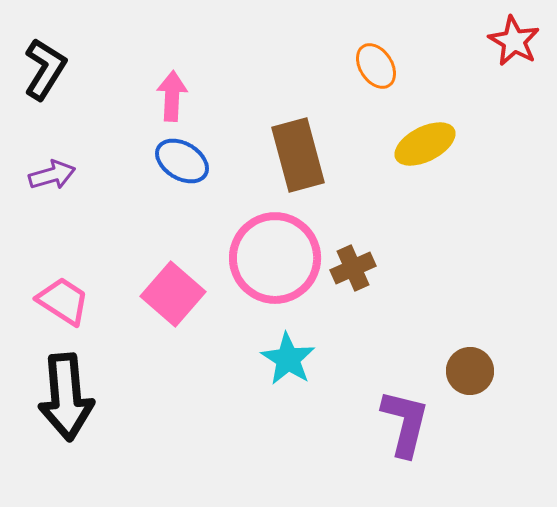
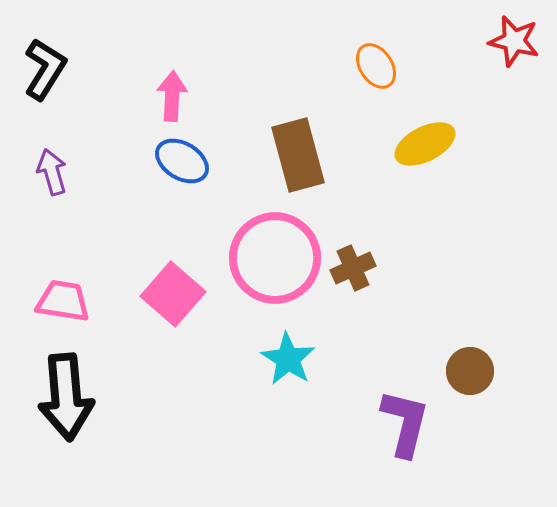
red star: rotated 15 degrees counterclockwise
purple arrow: moved 3 px up; rotated 90 degrees counterclockwise
pink trapezoid: rotated 24 degrees counterclockwise
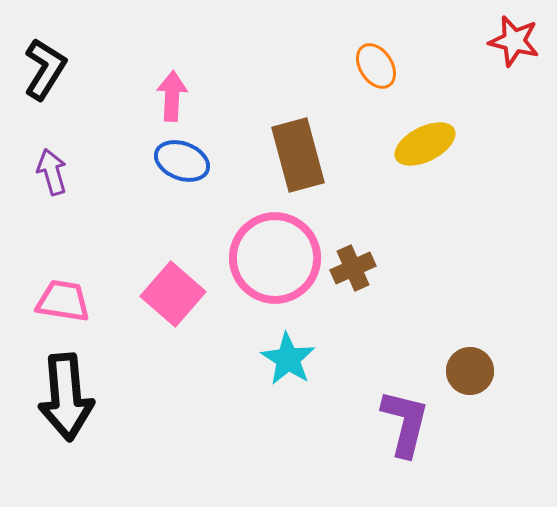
blue ellipse: rotated 10 degrees counterclockwise
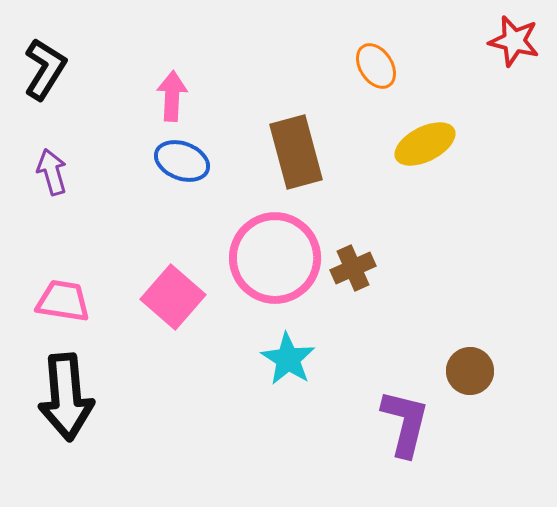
brown rectangle: moved 2 px left, 3 px up
pink square: moved 3 px down
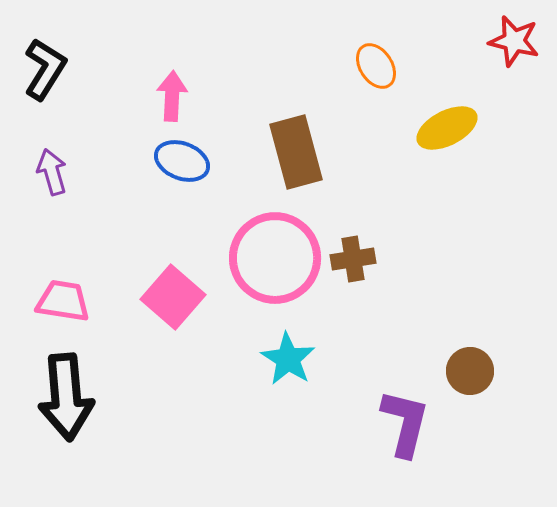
yellow ellipse: moved 22 px right, 16 px up
brown cross: moved 9 px up; rotated 15 degrees clockwise
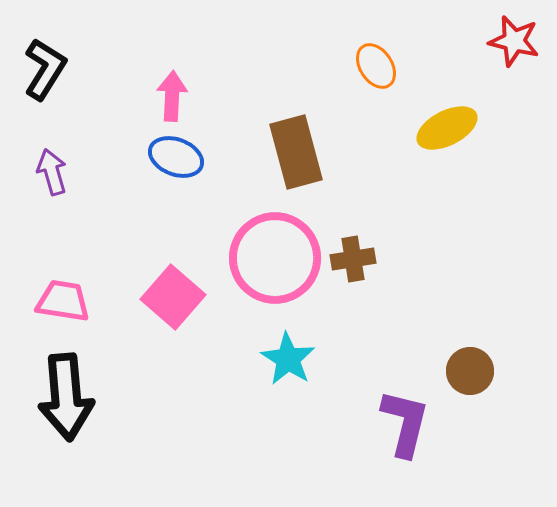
blue ellipse: moved 6 px left, 4 px up
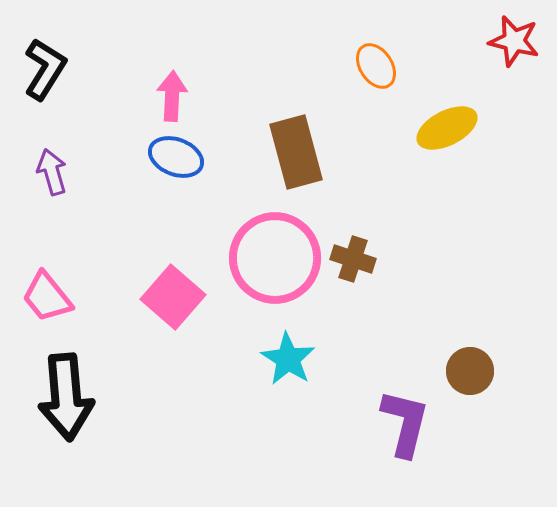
brown cross: rotated 27 degrees clockwise
pink trapezoid: moved 16 px left, 4 px up; rotated 138 degrees counterclockwise
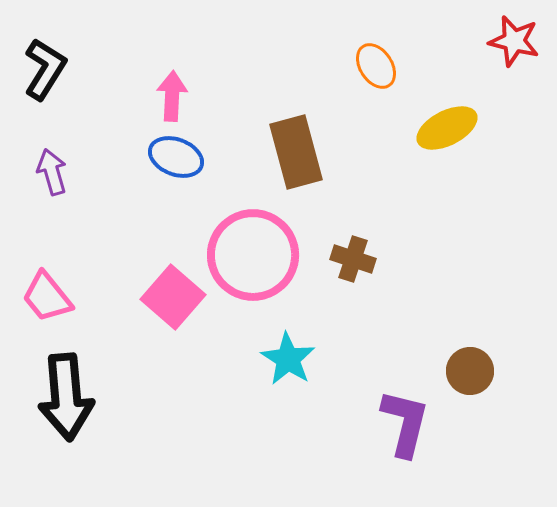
pink circle: moved 22 px left, 3 px up
